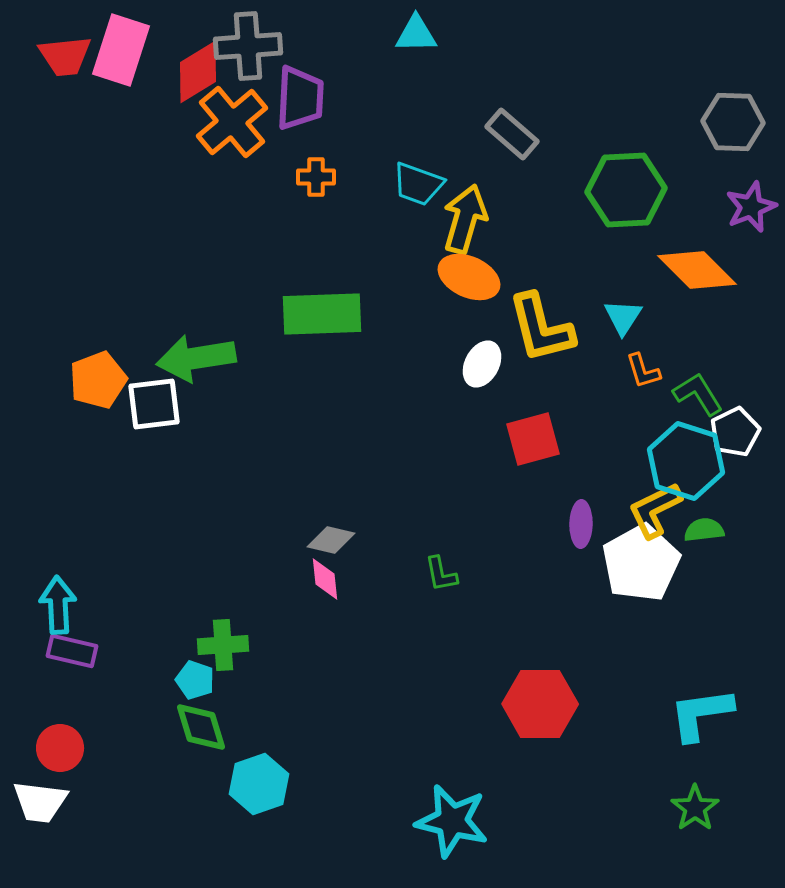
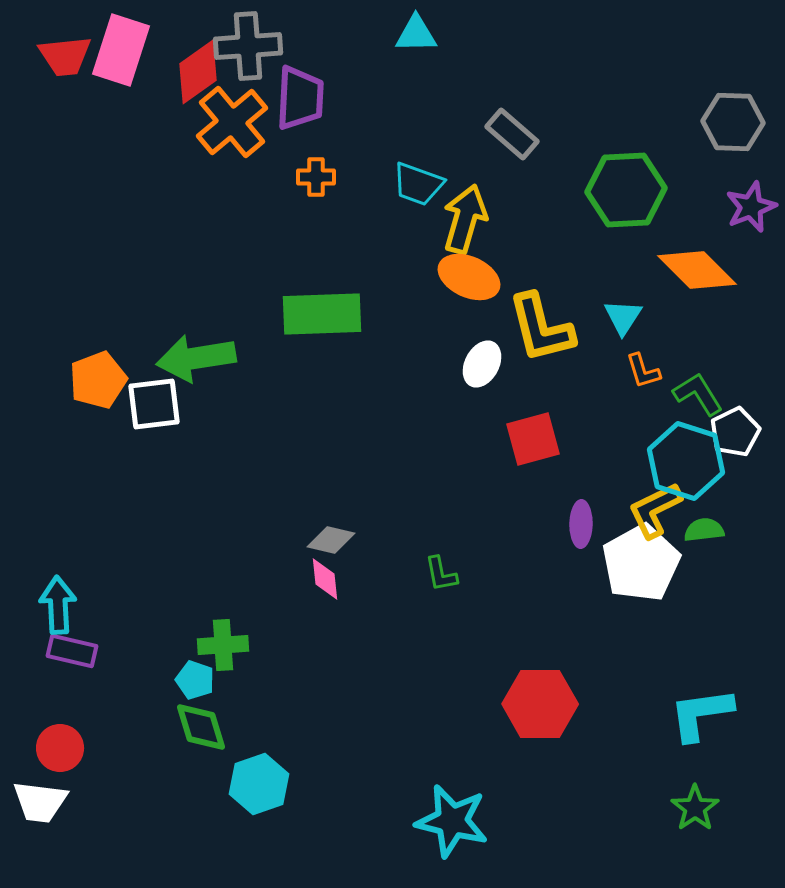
red diamond at (198, 72): rotated 4 degrees counterclockwise
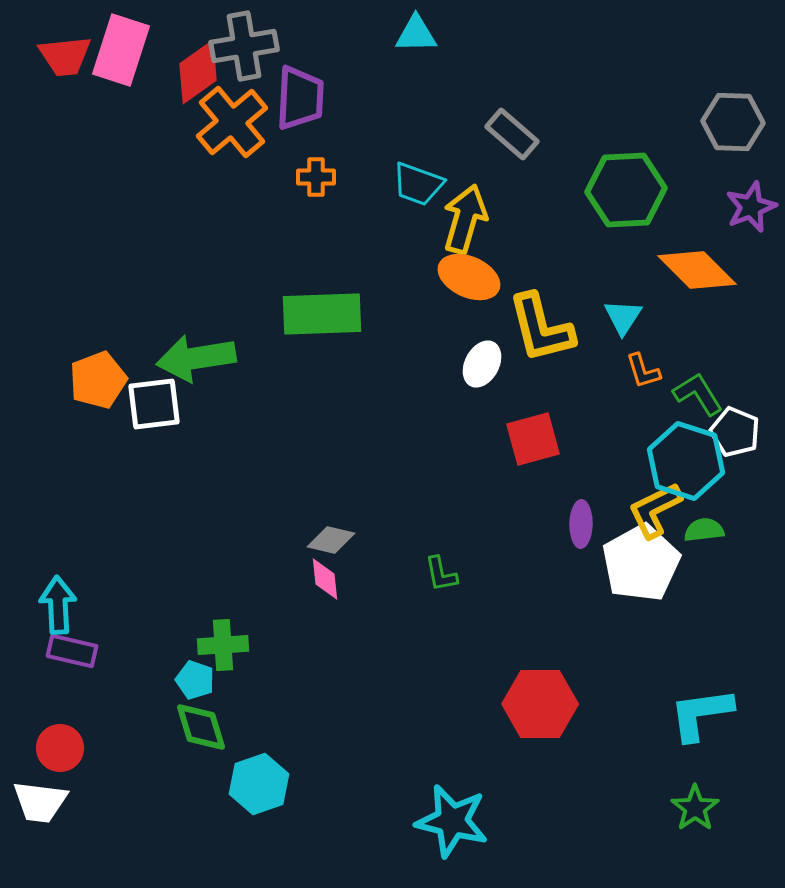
gray cross at (248, 46): moved 4 px left; rotated 6 degrees counterclockwise
white pentagon at (735, 432): rotated 24 degrees counterclockwise
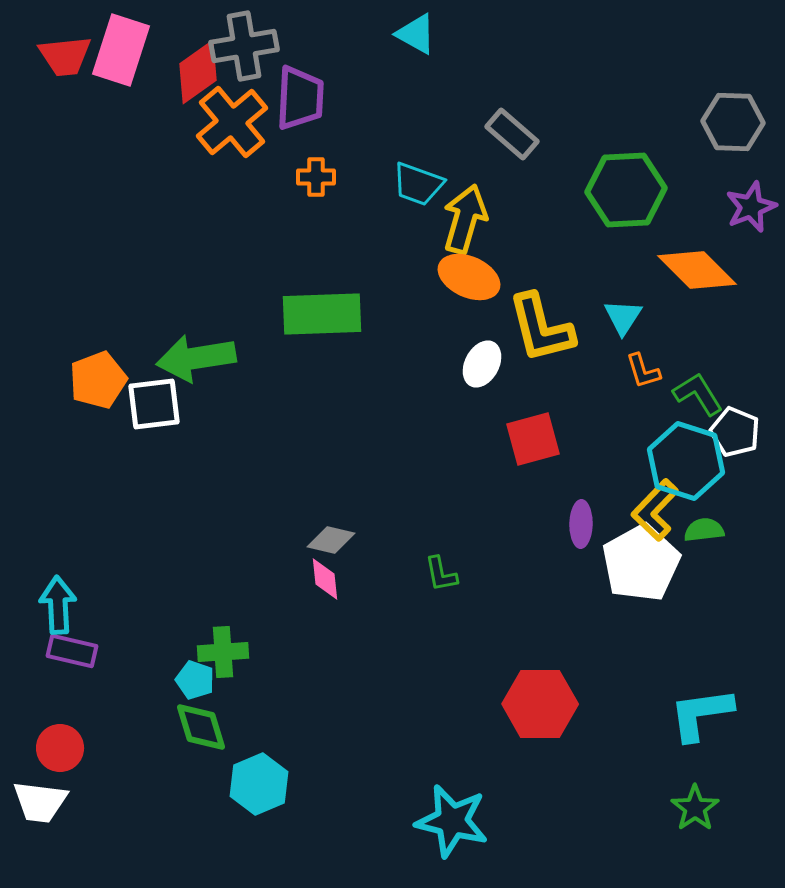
cyan triangle at (416, 34): rotated 30 degrees clockwise
yellow L-shape at (655, 510): rotated 20 degrees counterclockwise
green cross at (223, 645): moved 7 px down
cyan hexagon at (259, 784): rotated 4 degrees counterclockwise
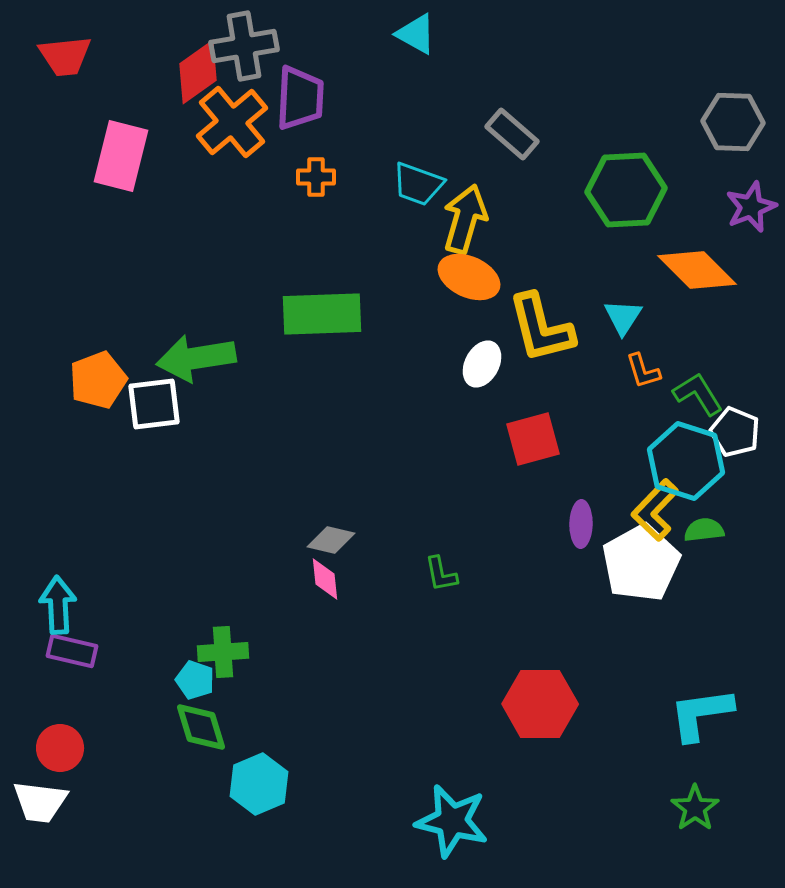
pink rectangle at (121, 50): moved 106 px down; rotated 4 degrees counterclockwise
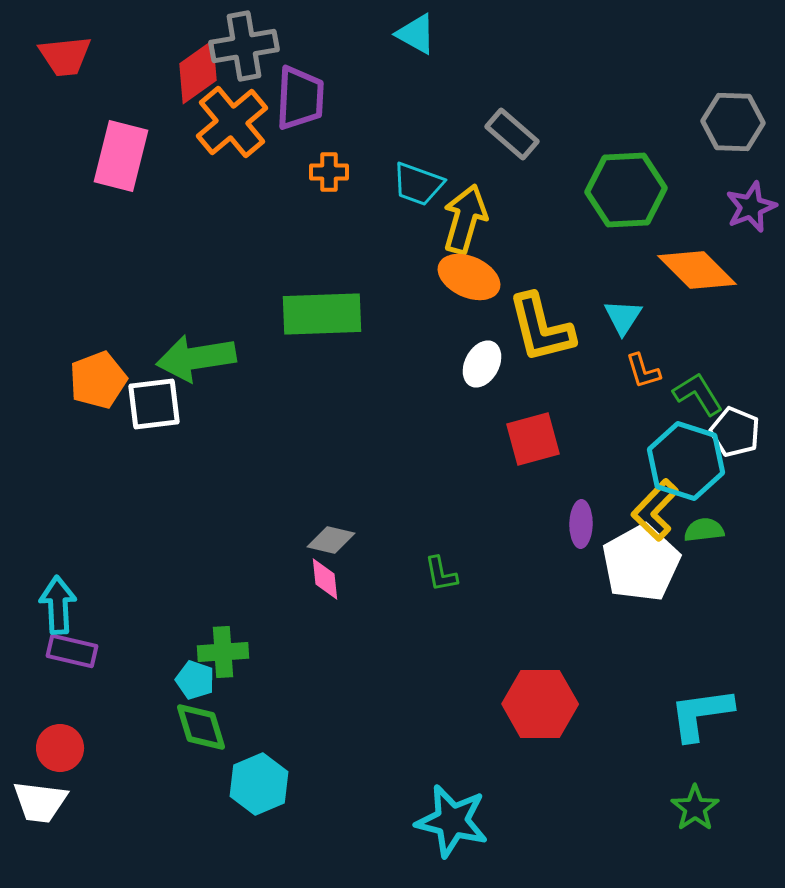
orange cross at (316, 177): moved 13 px right, 5 px up
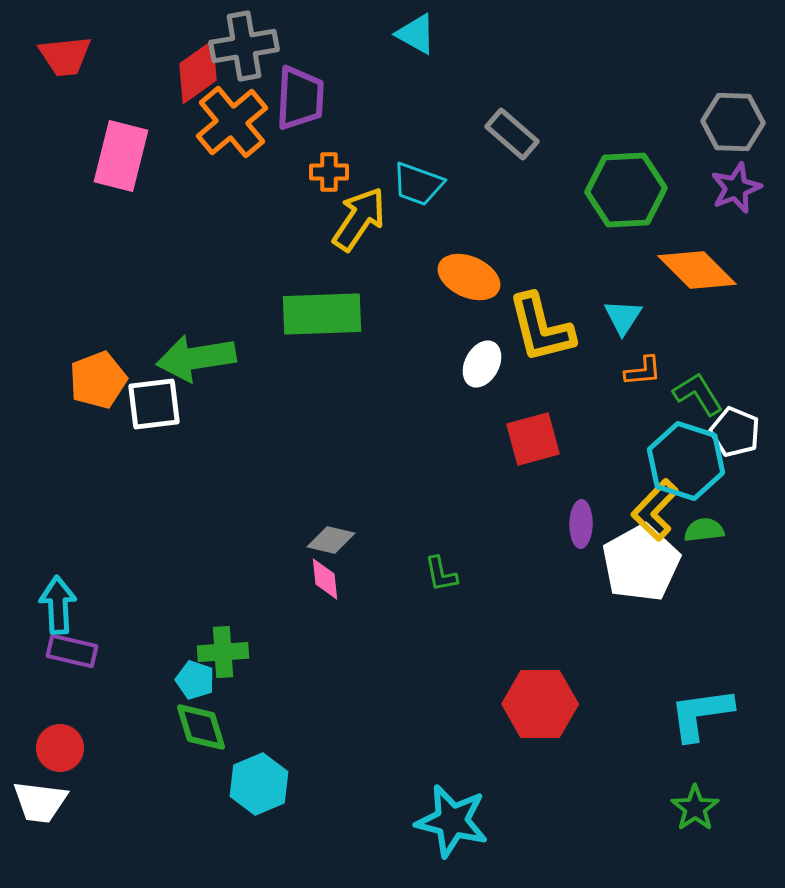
purple star at (751, 207): moved 15 px left, 19 px up
yellow arrow at (465, 219): moved 106 px left; rotated 18 degrees clockwise
orange L-shape at (643, 371): rotated 78 degrees counterclockwise
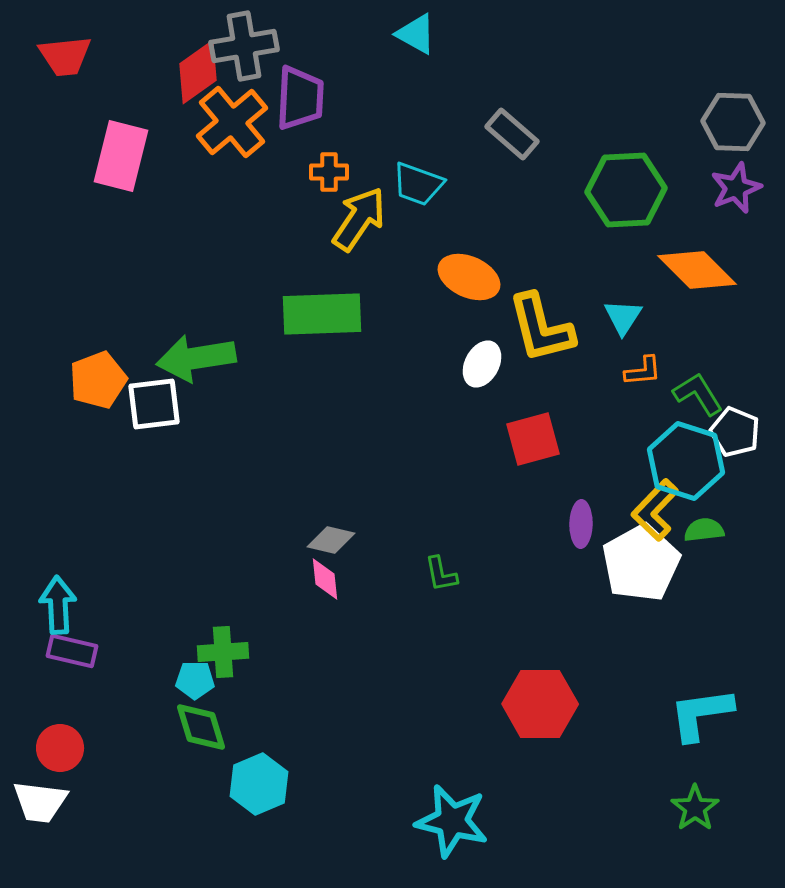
cyan pentagon at (195, 680): rotated 18 degrees counterclockwise
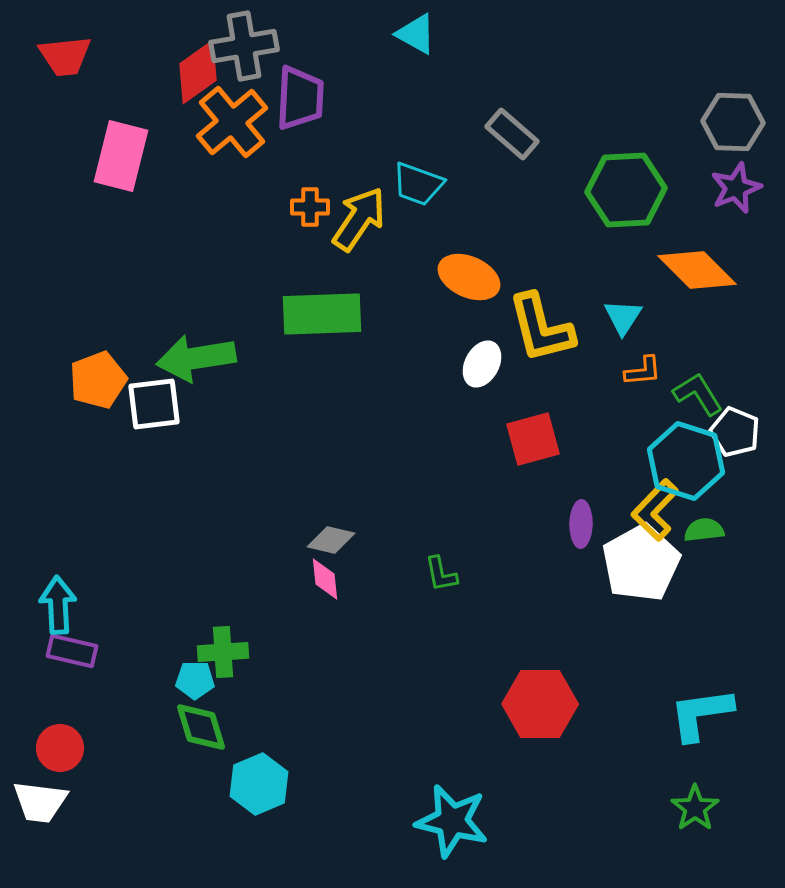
orange cross at (329, 172): moved 19 px left, 35 px down
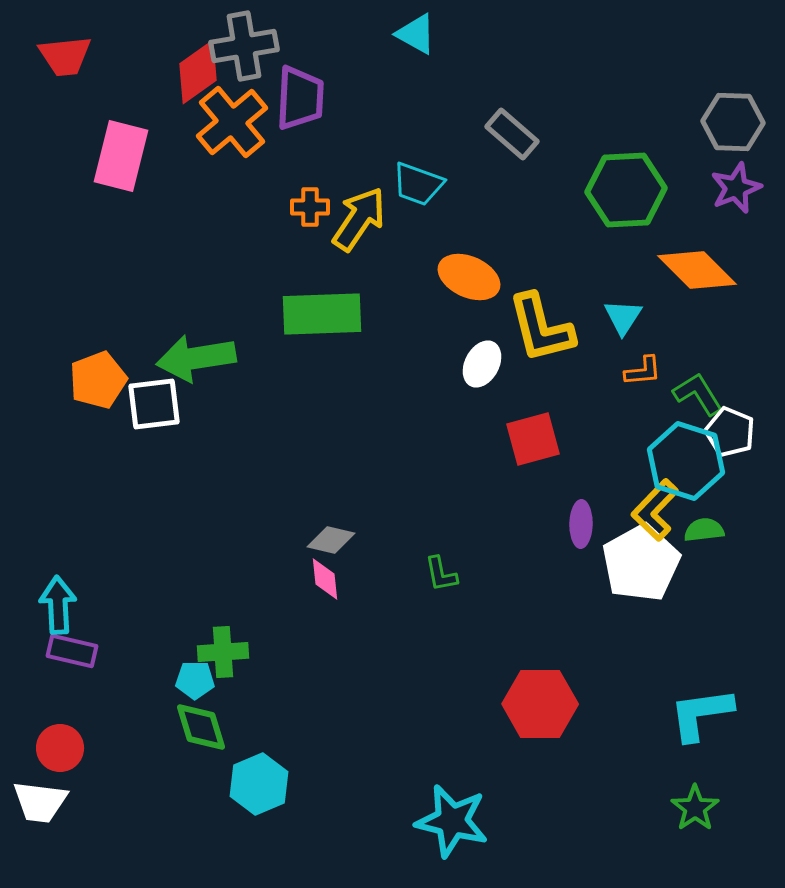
white pentagon at (735, 432): moved 5 px left
